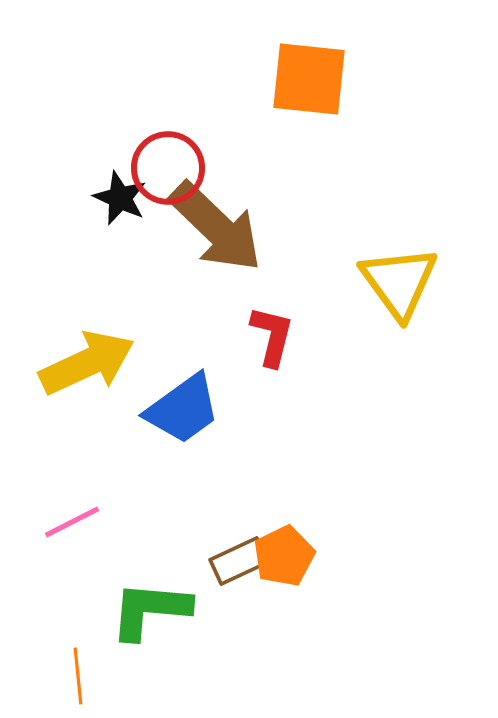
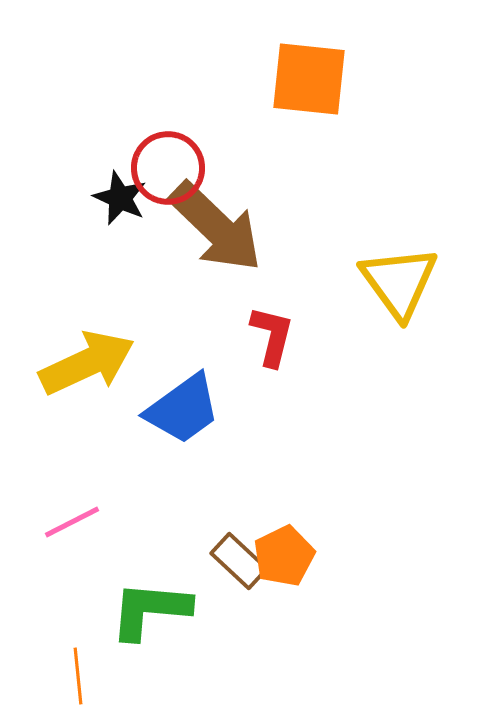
brown rectangle: rotated 68 degrees clockwise
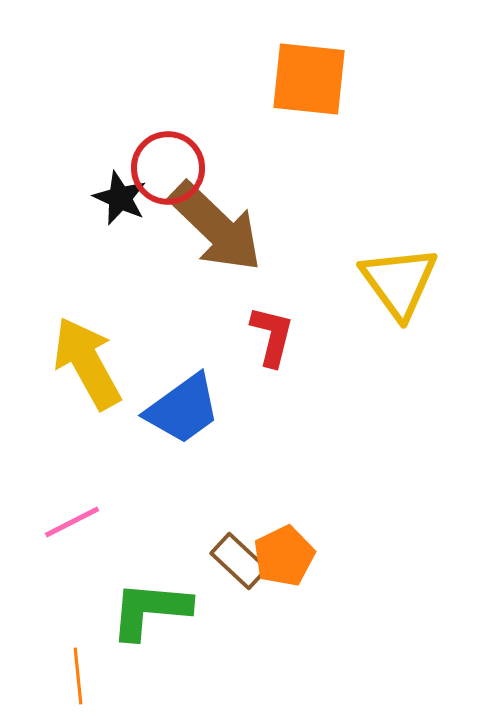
yellow arrow: rotated 94 degrees counterclockwise
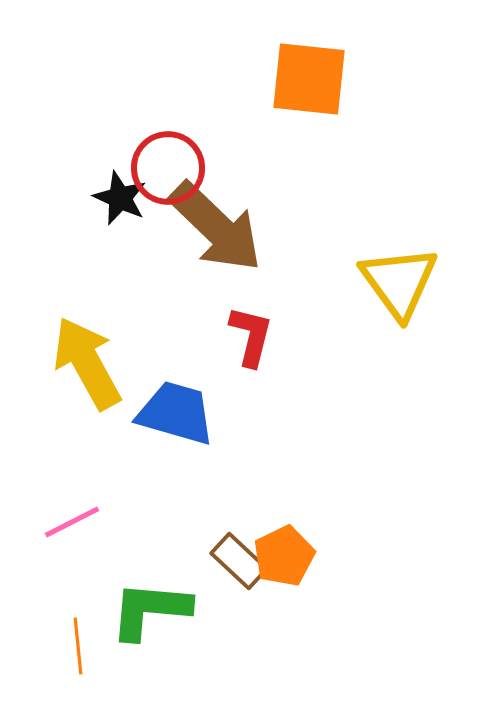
red L-shape: moved 21 px left
blue trapezoid: moved 7 px left, 4 px down; rotated 128 degrees counterclockwise
orange line: moved 30 px up
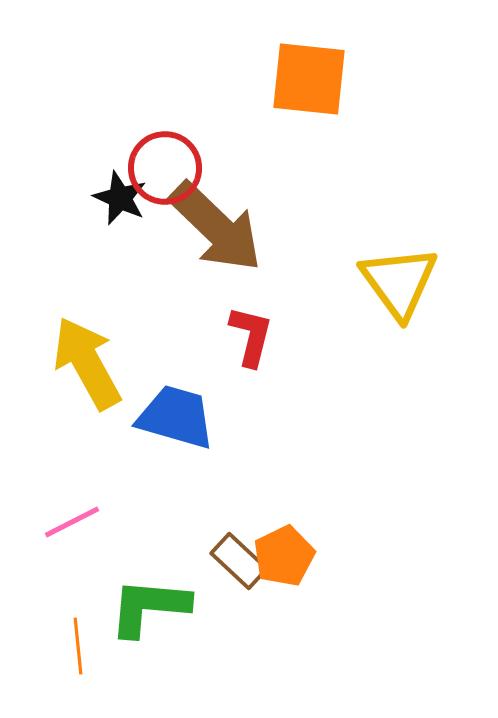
red circle: moved 3 px left
blue trapezoid: moved 4 px down
green L-shape: moved 1 px left, 3 px up
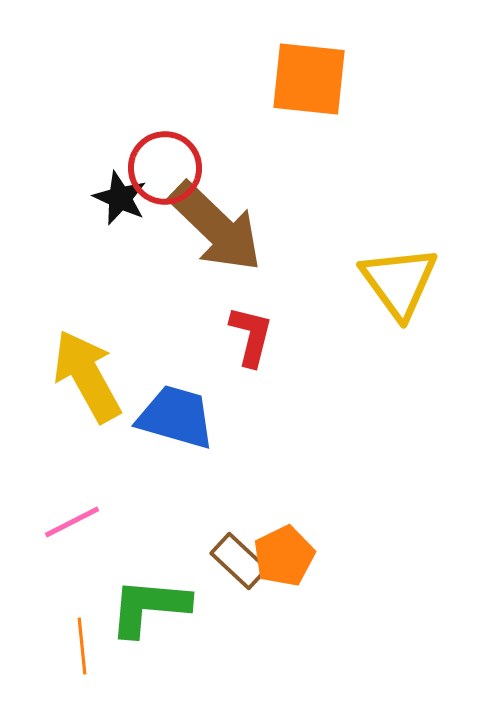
yellow arrow: moved 13 px down
orange line: moved 4 px right
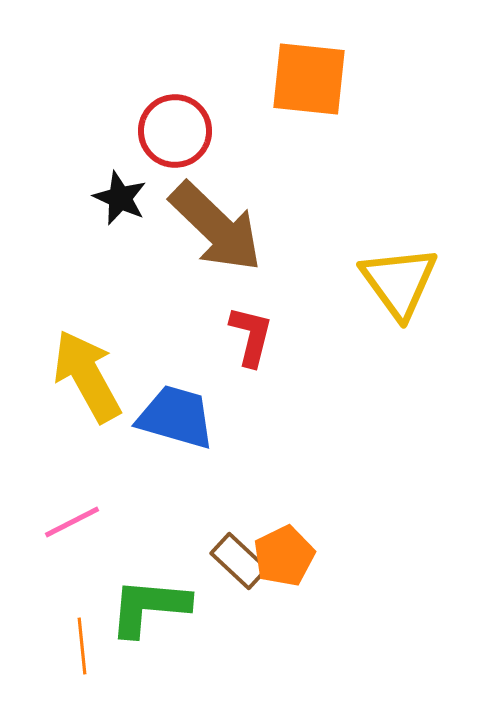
red circle: moved 10 px right, 37 px up
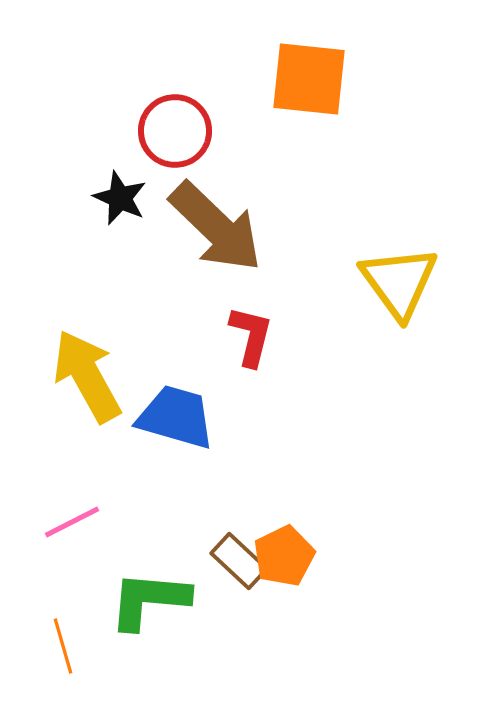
green L-shape: moved 7 px up
orange line: moved 19 px left; rotated 10 degrees counterclockwise
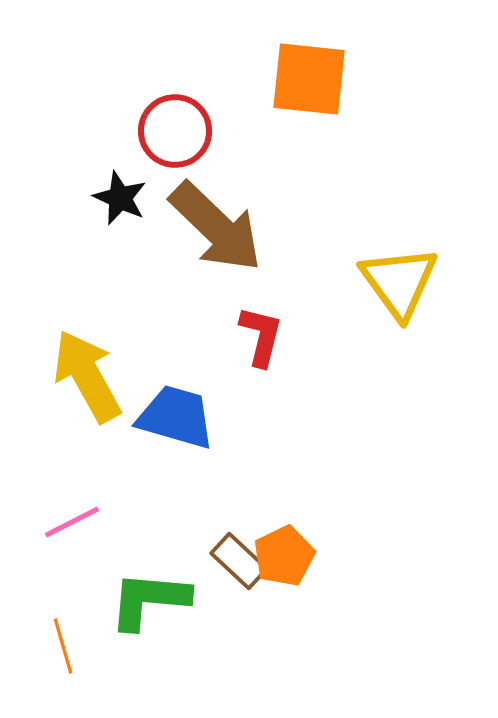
red L-shape: moved 10 px right
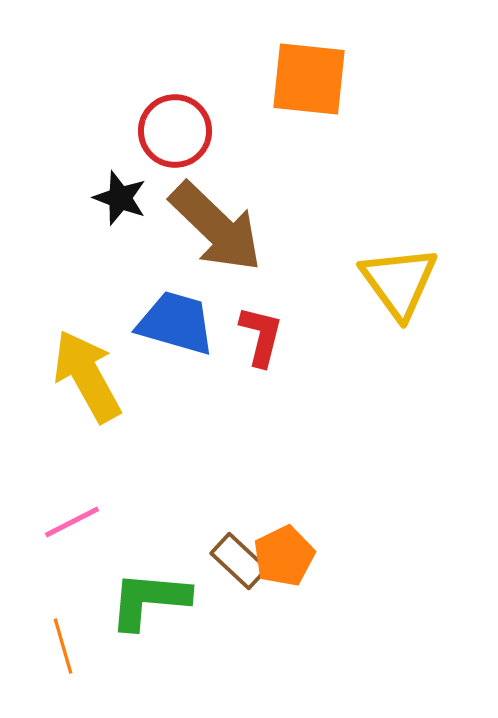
black star: rotated 4 degrees counterclockwise
blue trapezoid: moved 94 px up
